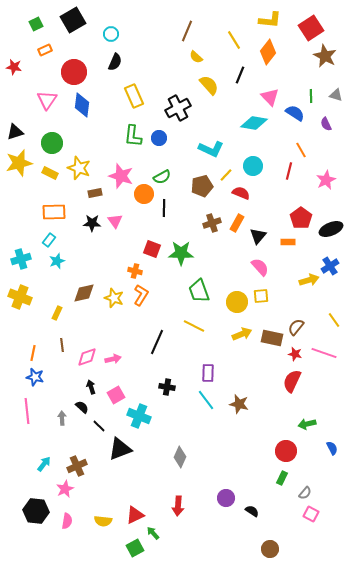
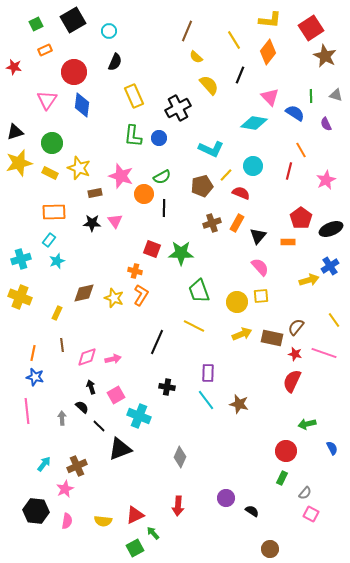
cyan circle at (111, 34): moved 2 px left, 3 px up
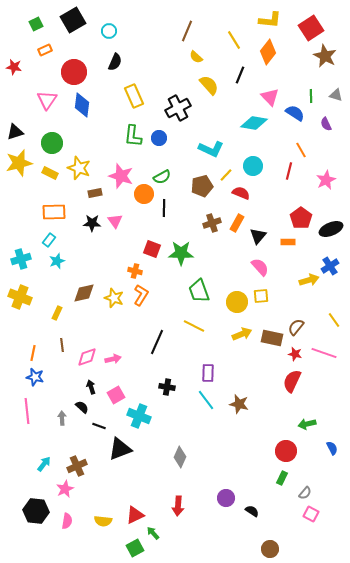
black line at (99, 426): rotated 24 degrees counterclockwise
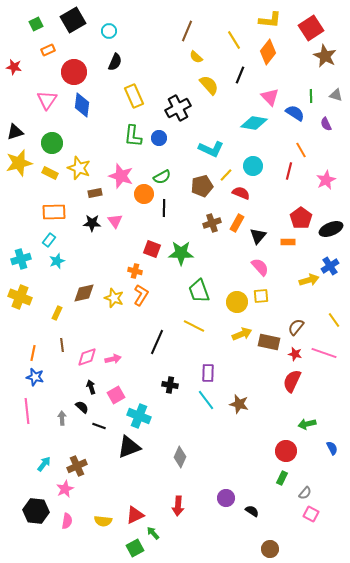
orange rectangle at (45, 50): moved 3 px right
brown rectangle at (272, 338): moved 3 px left, 4 px down
black cross at (167, 387): moved 3 px right, 2 px up
black triangle at (120, 449): moved 9 px right, 2 px up
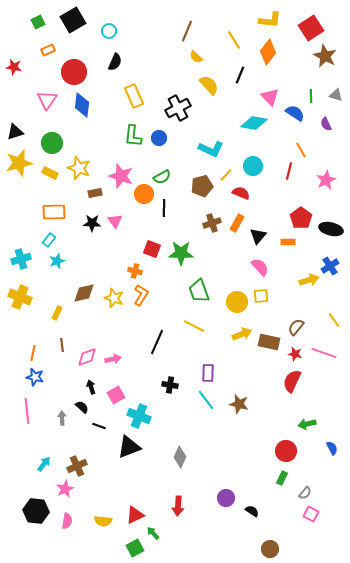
green square at (36, 24): moved 2 px right, 2 px up
black ellipse at (331, 229): rotated 35 degrees clockwise
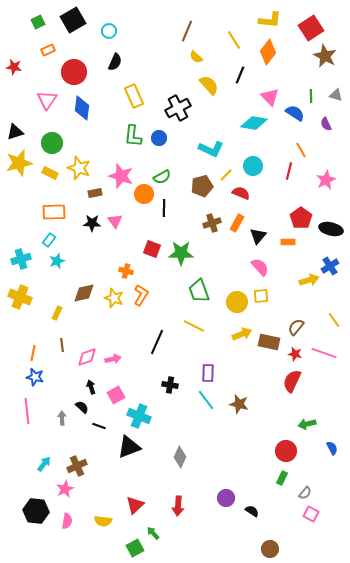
blue diamond at (82, 105): moved 3 px down
orange cross at (135, 271): moved 9 px left
red triangle at (135, 515): moved 10 px up; rotated 18 degrees counterclockwise
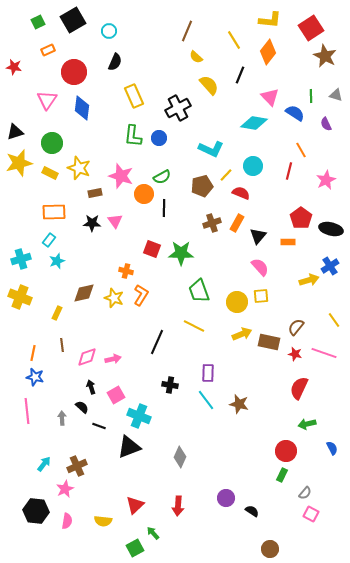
red semicircle at (292, 381): moved 7 px right, 7 px down
green rectangle at (282, 478): moved 3 px up
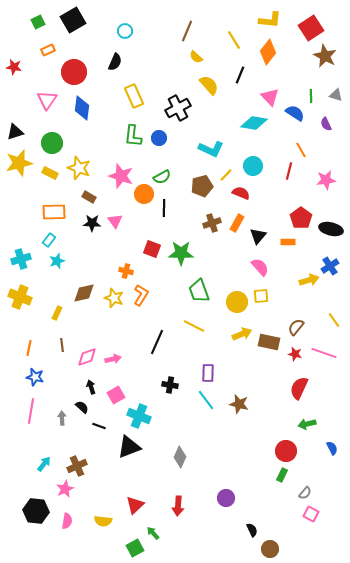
cyan circle at (109, 31): moved 16 px right
pink star at (326, 180): rotated 18 degrees clockwise
brown rectangle at (95, 193): moved 6 px left, 4 px down; rotated 40 degrees clockwise
orange line at (33, 353): moved 4 px left, 5 px up
pink line at (27, 411): moved 4 px right; rotated 15 degrees clockwise
black semicircle at (252, 511): moved 19 px down; rotated 32 degrees clockwise
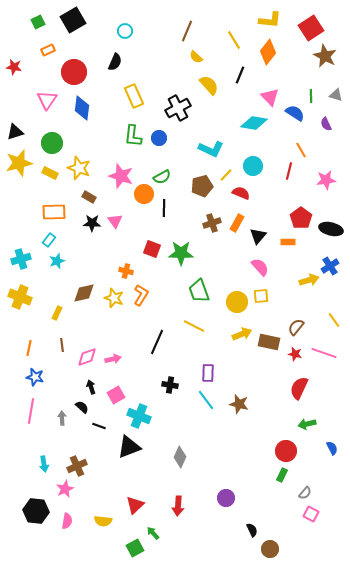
cyan arrow at (44, 464): rotated 133 degrees clockwise
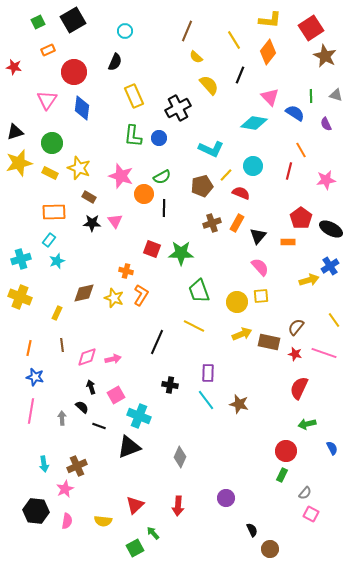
black ellipse at (331, 229): rotated 15 degrees clockwise
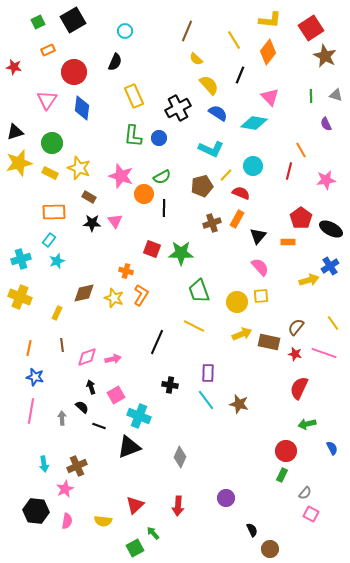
yellow semicircle at (196, 57): moved 2 px down
blue semicircle at (295, 113): moved 77 px left
orange rectangle at (237, 223): moved 4 px up
yellow line at (334, 320): moved 1 px left, 3 px down
